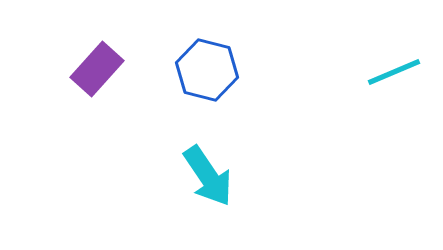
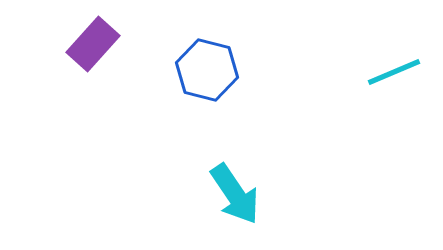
purple rectangle: moved 4 px left, 25 px up
cyan arrow: moved 27 px right, 18 px down
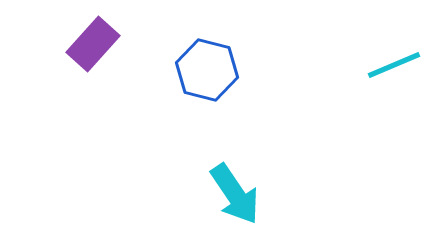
cyan line: moved 7 px up
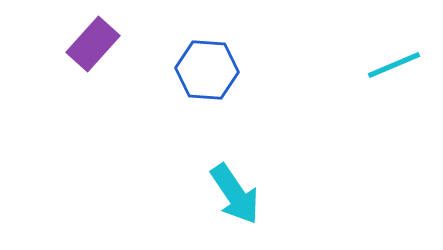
blue hexagon: rotated 10 degrees counterclockwise
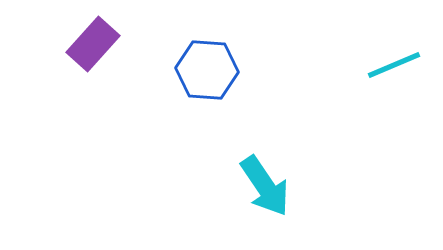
cyan arrow: moved 30 px right, 8 px up
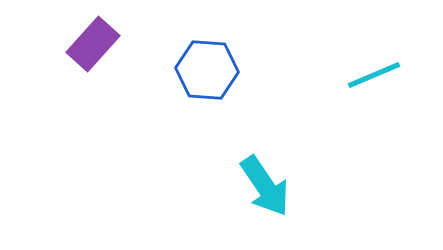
cyan line: moved 20 px left, 10 px down
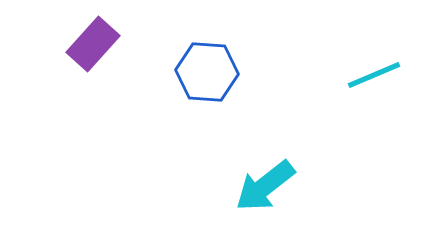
blue hexagon: moved 2 px down
cyan arrow: rotated 86 degrees clockwise
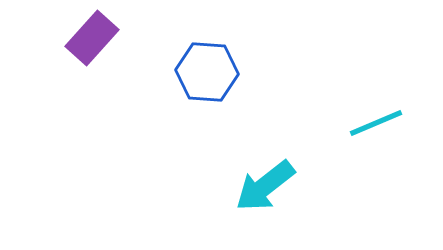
purple rectangle: moved 1 px left, 6 px up
cyan line: moved 2 px right, 48 px down
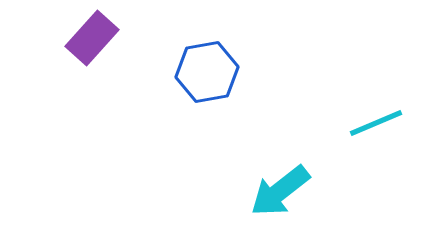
blue hexagon: rotated 14 degrees counterclockwise
cyan arrow: moved 15 px right, 5 px down
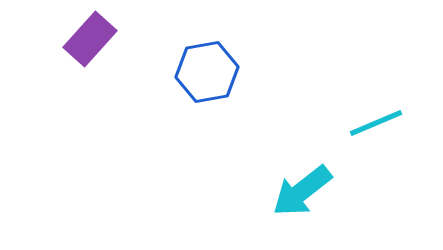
purple rectangle: moved 2 px left, 1 px down
cyan arrow: moved 22 px right
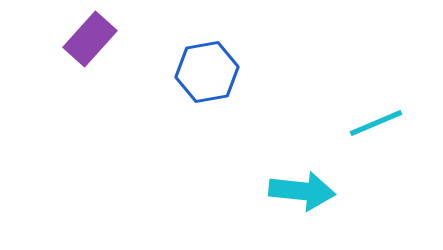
cyan arrow: rotated 136 degrees counterclockwise
